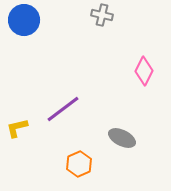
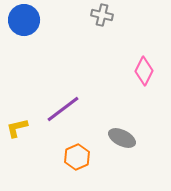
orange hexagon: moved 2 px left, 7 px up
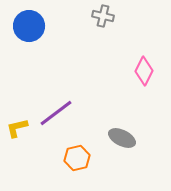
gray cross: moved 1 px right, 1 px down
blue circle: moved 5 px right, 6 px down
purple line: moved 7 px left, 4 px down
orange hexagon: moved 1 px down; rotated 10 degrees clockwise
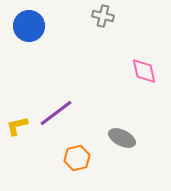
pink diamond: rotated 40 degrees counterclockwise
yellow L-shape: moved 2 px up
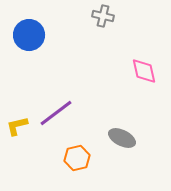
blue circle: moved 9 px down
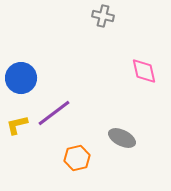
blue circle: moved 8 px left, 43 px down
purple line: moved 2 px left
yellow L-shape: moved 1 px up
